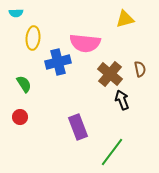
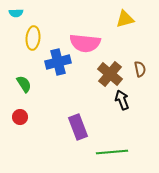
green line: rotated 48 degrees clockwise
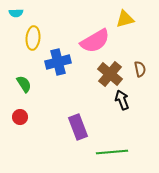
pink semicircle: moved 10 px right, 2 px up; rotated 36 degrees counterclockwise
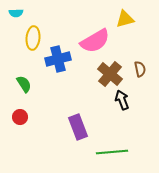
blue cross: moved 3 px up
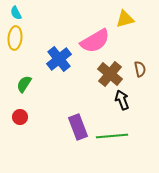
cyan semicircle: rotated 64 degrees clockwise
yellow ellipse: moved 18 px left
blue cross: moved 1 px right; rotated 25 degrees counterclockwise
green semicircle: rotated 114 degrees counterclockwise
green line: moved 16 px up
